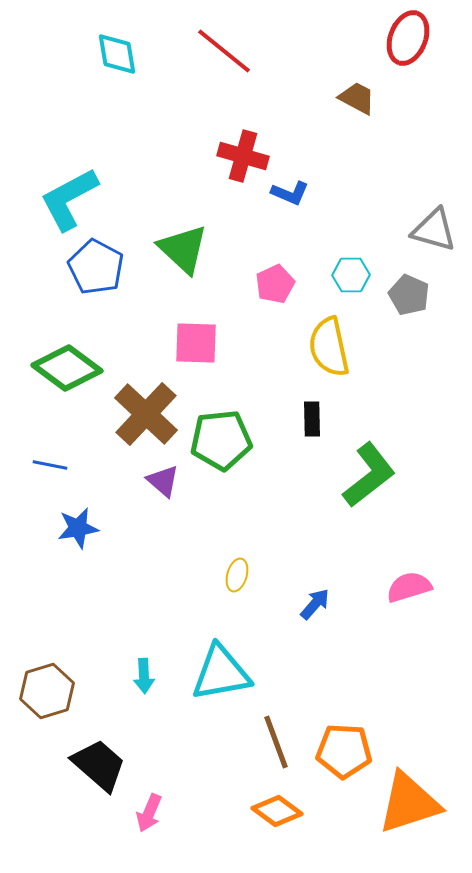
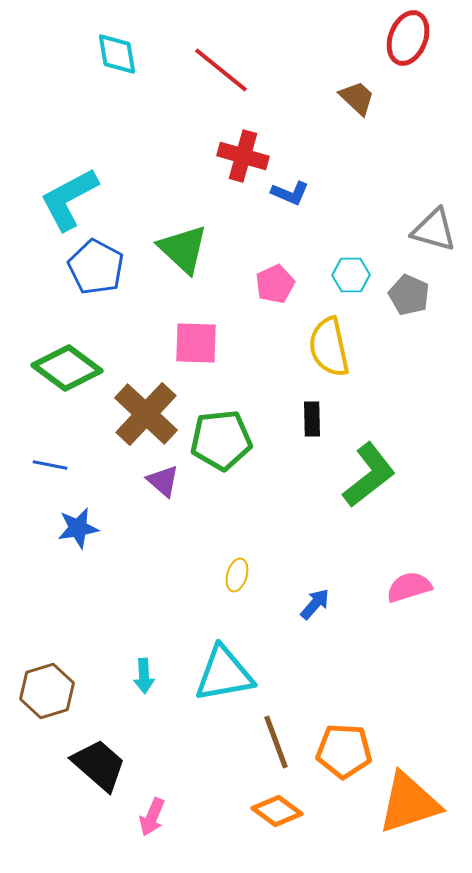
red line: moved 3 px left, 19 px down
brown trapezoid: rotated 15 degrees clockwise
cyan triangle: moved 3 px right, 1 px down
pink arrow: moved 3 px right, 4 px down
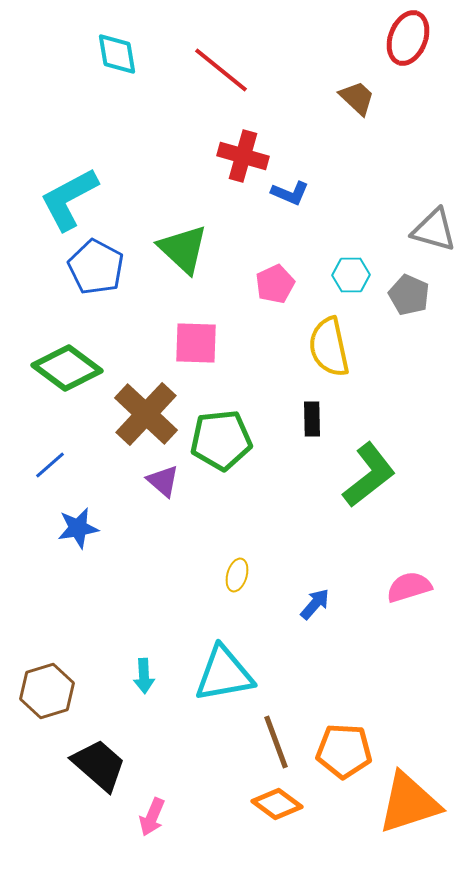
blue line: rotated 52 degrees counterclockwise
orange diamond: moved 7 px up
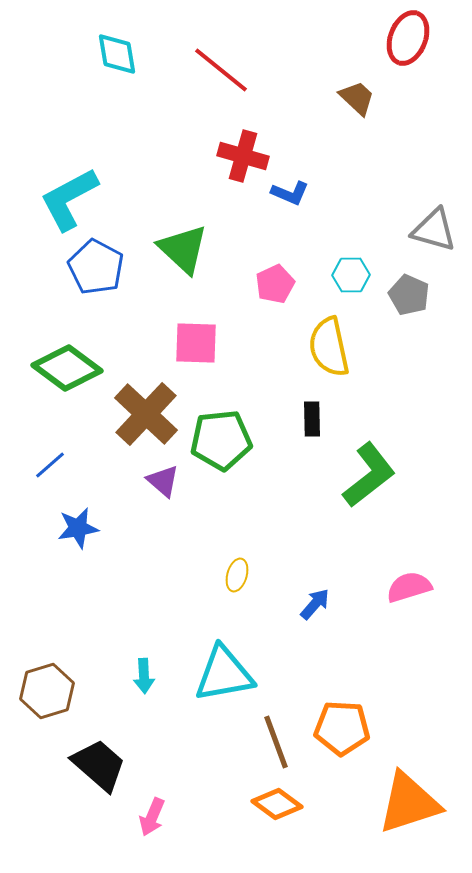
orange pentagon: moved 2 px left, 23 px up
